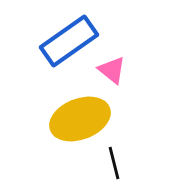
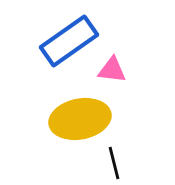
pink triangle: rotated 32 degrees counterclockwise
yellow ellipse: rotated 10 degrees clockwise
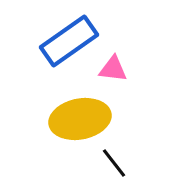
pink triangle: moved 1 px right, 1 px up
black line: rotated 24 degrees counterclockwise
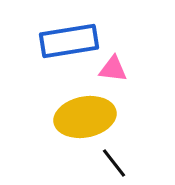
blue rectangle: rotated 26 degrees clockwise
yellow ellipse: moved 5 px right, 2 px up
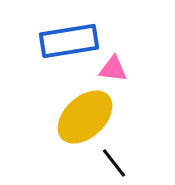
yellow ellipse: rotated 32 degrees counterclockwise
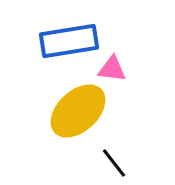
pink triangle: moved 1 px left
yellow ellipse: moved 7 px left, 6 px up
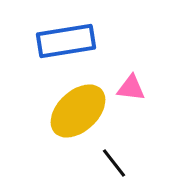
blue rectangle: moved 3 px left
pink triangle: moved 19 px right, 19 px down
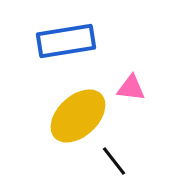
yellow ellipse: moved 5 px down
black line: moved 2 px up
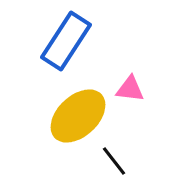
blue rectangle: rotated 48 degrees counterclockwise
pink triangle: moved 1 px left, 1 px down
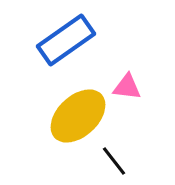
blue rectangle: moved 1 px up; rotated 22 degrees clockwise
pink triangle: moved 3 px left, 2 px up
